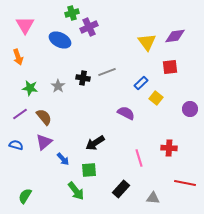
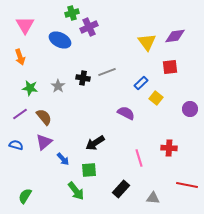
orange arrow: moved 2 px right
red line: moved 2 px right, 2 px down
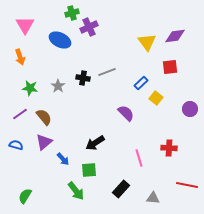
purple semicircle: rotated 18 degrees clockwise
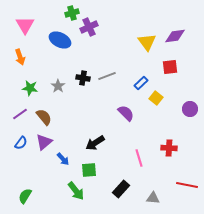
gray line: moved 4 px down
blue semicircle: moved 5 px right, 2 px up; rotated 112 degrees clockwise
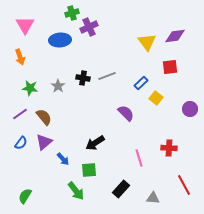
blue ellipse: rotated 30 degrees counterclockwise
red line: moved 3 px left; rotated 50 degrees clockwise
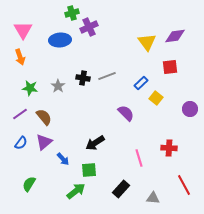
pink triangle: moved 2 px left, 5 px down
green arrow: rotated 90 degrees counterclockwise
green semicircle: moved 4 px right, 12 px up
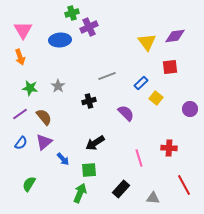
black cross: moved 6 px right, 23 px down; rotated 24 degrees counterclockwise
green arrow: moved 4 px right, 2 px down; rotated 30 degrees counterclockwise
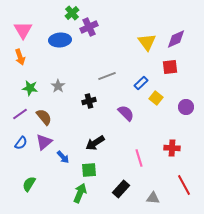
green cross: rotated 24 degrees counterclockwise
purple diamond: moved 1 px right, 3 px down; rotated 15 degrees counterclockwise
purple circle: moved 4 px left, 2 px up
red cross: moved 3 px right
blue arrow: moved 2 px up
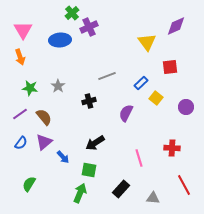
purple diamond: moved 13 px up
purple semicircle: rotated 108 degrees counterclockwise
green square: rotated 14 degrees clockwise
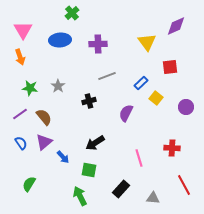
purple cross: moved 9 px right, 17 px down; rotated 24 degrees clockwise
blue semicircle: rotated 72 degrees counterclockwise
green arrow: moved 3 px down; rotated 48 degrees counterclockwise
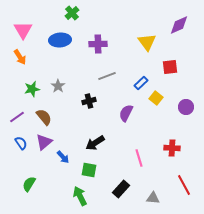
purple diamond: moved 3 px right, 1 px up
orange arrow: rotated 14 degrees counterclockwise
green star: moved 2 px right, 1 px down; rotated 21 degrees counterclockwise
purple line: moved 3 px left, 3 px down
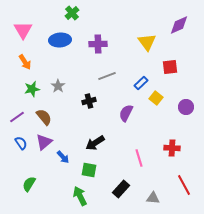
orange arrow: moved 5 px right, 5 px down
